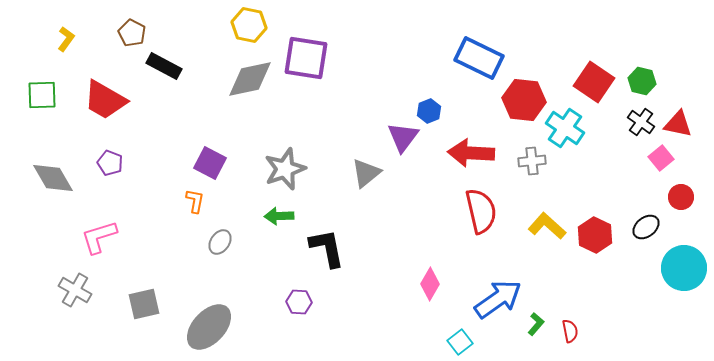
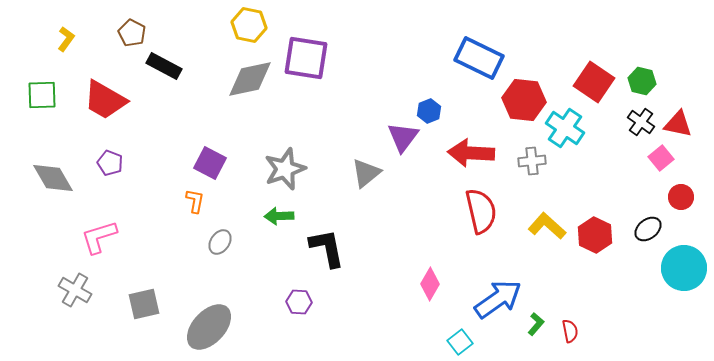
black ellipse at (646, 227): moved 2 px right, 2 px down
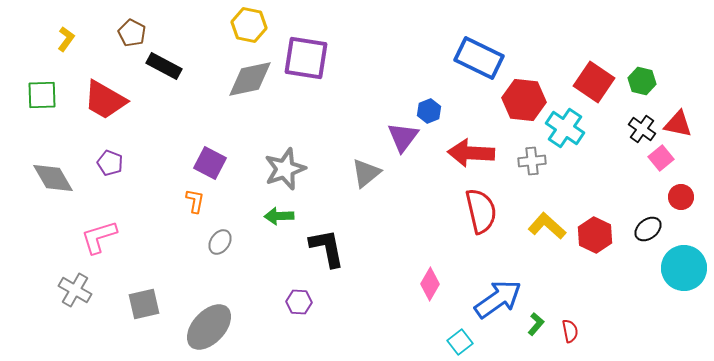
black cross at (641, 122): moved 1 px right, 7 px down
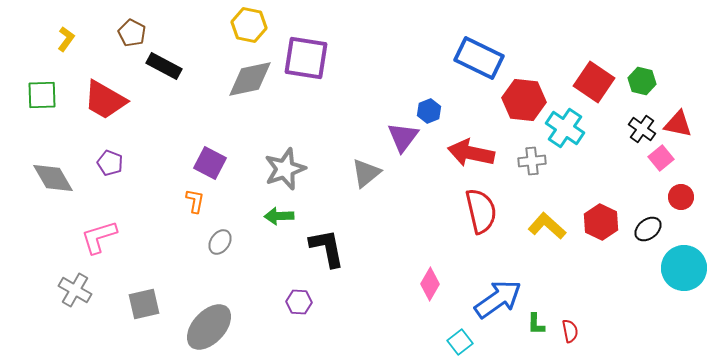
red arrow at (471, 153): rotated 9 degrees clockwise
red hexagon at (595, 235): moved 6 px right, 13 px up
green L-shape at (536, 324): rotated 140 degrees clockwise
